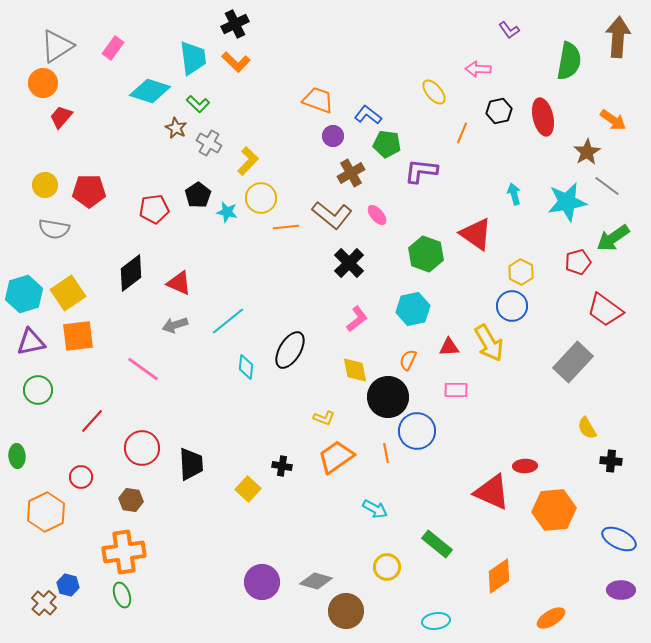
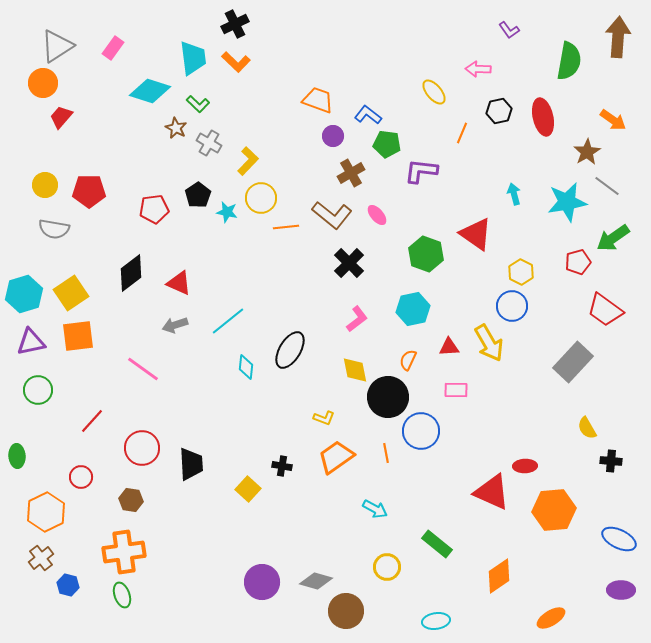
yellow square at (68, 293): moved 3 px right
blue circle at (417, 431): moved 4 px right
brown cross at (44, 603): moved 3 px left, 45 px up; rotated 10 degrees clockwise
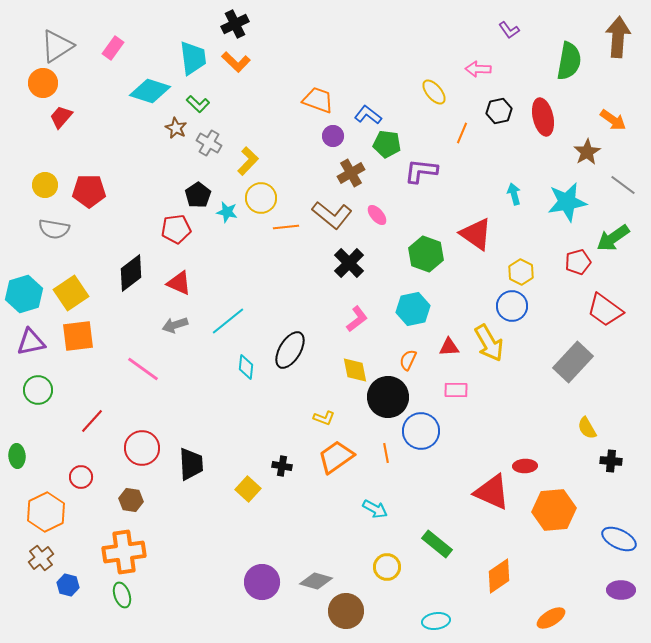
gray line at (607, 186): moved 16 px right, 1 px up
red pentagon at (154, 209): moved 22 px right, 20 px down
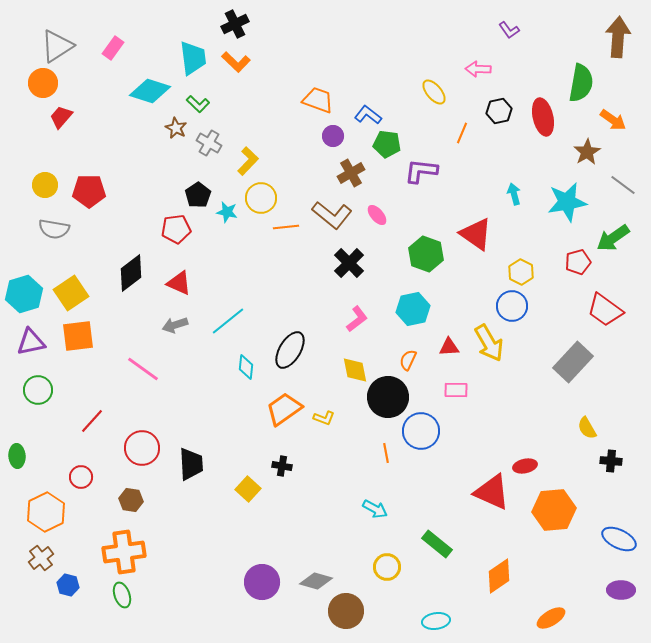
green semicircle at (569, 61): moved 12 px right, 22 px down
orange trapezoid at (336, 457): moved 52 px left, 48 px up
red ellipse at (525, 466): rotated 10 degrees counterclockwise
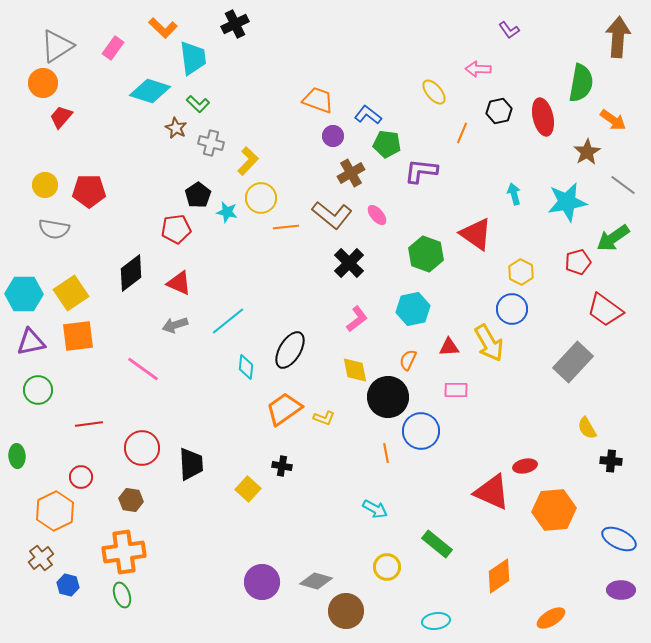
orange L-shape at (236, 62): moved 73 px left, 34 px up
gray cross at (209, 143): moved 2 px right; rotated 15 degrees counterclockwise
cyan hexagon at (24, 294): rotated 18 degrees clockwise
blue circle at (512, 306): moved 3 px down
red line at (92, 421): moved 3 px left, 3 px down; rotated 40 degrees clockwise
orange hexagon at (46, 512): moved 9 px right, 1 px up
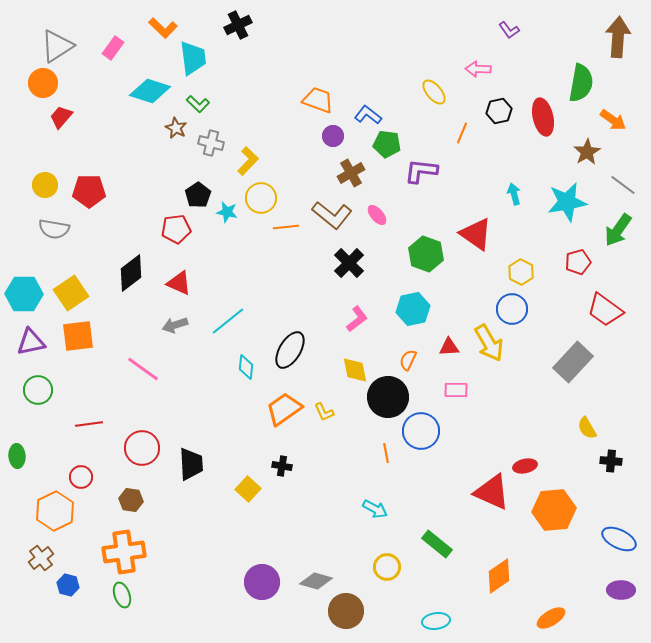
black cross at (235, 24): moved 3 px right, 1 px down
green arrow at (613, 238): moved 5 px right, 8 px up; rotated 20 degrees counterclockwise
yellow L-shape at (324, 418): moved 6 px up; rotated 45 degrees clockwise
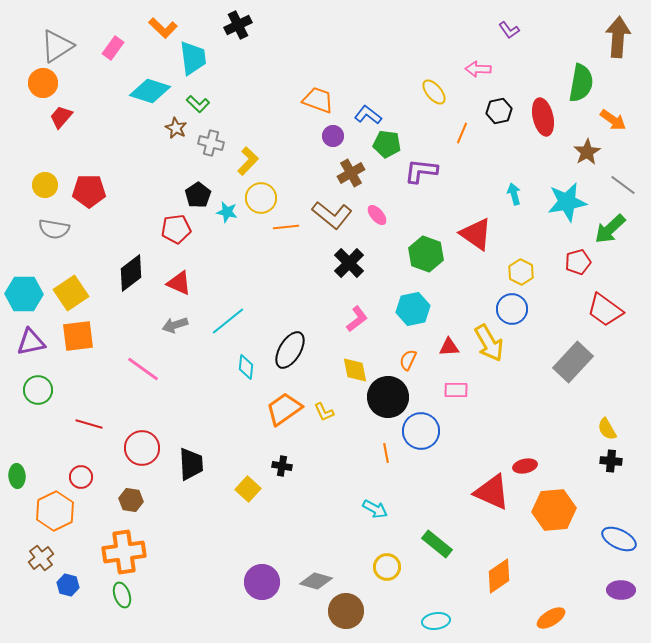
green arrow at (618, 230): moved 8 px left, 1 px up; rotated 12 degrees clockwise
red line at (89, 424): rotated 24 degrees clockwise
yellow semicircle at (587, 428): moved 20 px right, 1 px down
green ellipse at (17, 456): moved 20 px down
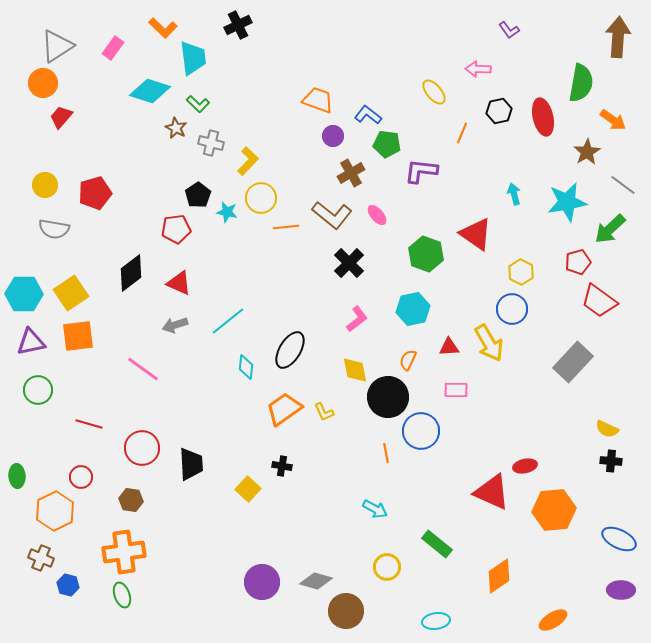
red pentagon at (89, 191): moved 6 px right, 2 px down; rotated 16 degrees counterclockwise
red trapezoid at (605, 310): moved 6 px left, 9 px up
yellow semicircle at (607, 429): rotated 35 degrees counterclockwise
brown cross at (41, 558): rotated 30 degrees counterclockwise
orange ellipse at (551, 618): moved 2 px right, 2 px down
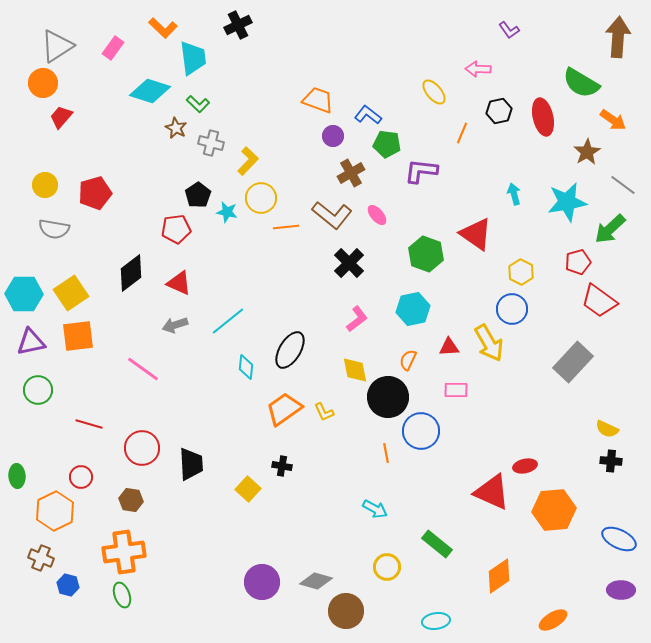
green semicircle at (581, 83): rotated 111 degrees clockwise
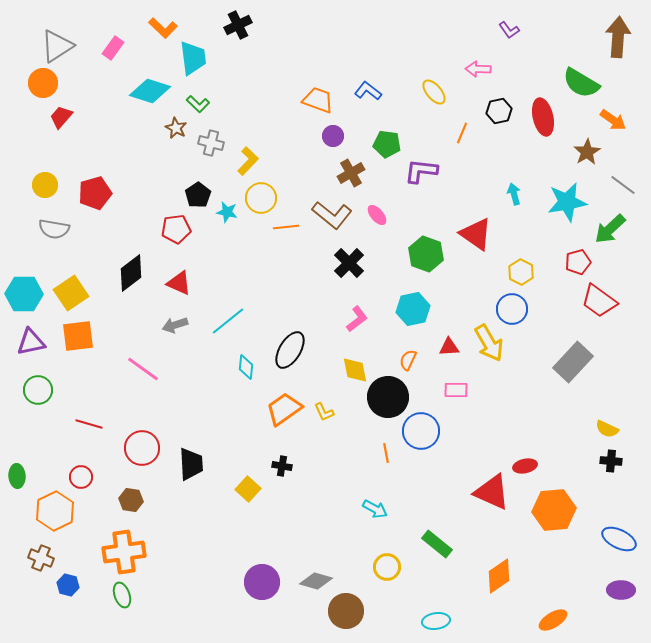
blue L-shape at (368, 115): moved 24 px up
